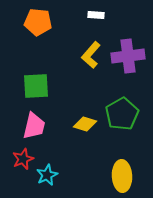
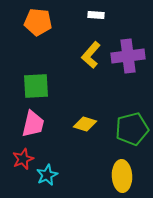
green pentagon: moved 10 px right, 15 px down; rotated 16 degrees clockwise
pink trapezoid: moved 1 px left, 2 px up
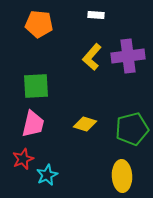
orange pentagon: moved 1 px right, 2 px down
yellow L-shape: moved 1 px right, 2 px down
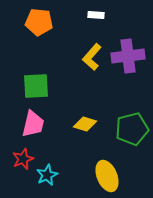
orange pentagon: moved 2 px up
yellow ellipse: moved 15 px left; rotated 20 degrees counterclockwise
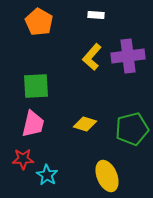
orange pentagon: rotated 24 degrees clockwise
red star: rotated 20 degrees clockwise
cyan star: rotated 15 degrees counterclockwise
